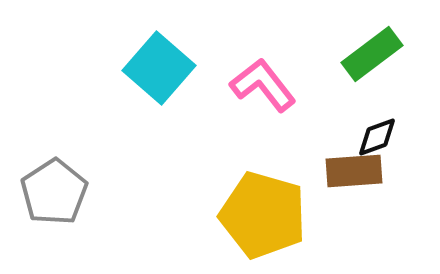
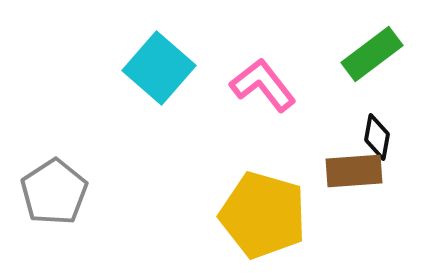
black diamond: rotated 60 degrees counterclockwise
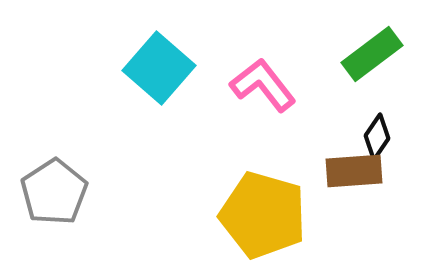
black diamond: rotated 24 degrees clockwise
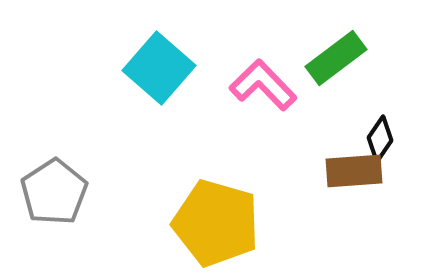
green rectangle: moved 36 px left, 4 px down
pink L-shape: rotated 6 degrees counterclockwise
black diamond: moved 3 px right, 2 px down
yellow pentagon: moved 47 px left, 8 px down
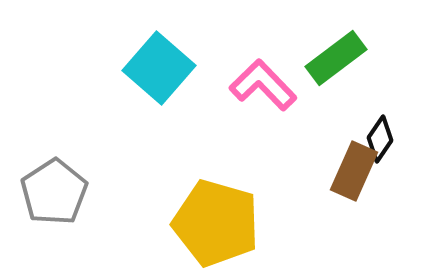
brown rectangle: rotated 62 degrees counterclockwise
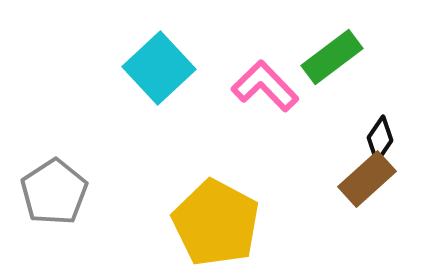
green rectangle: moved 4 px left, 1 px up
cyan square: rotated 6 degrees clockwise
pink L-shape: moved 2 px right, 1 px down
brown rectangle: moved 13 px right, 8 px down; rotated 24 degrees clockwise
yellow pentagon: rotated 12 degrees clockwise
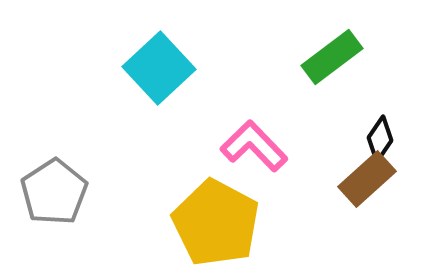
pink L-shape: moved 11 px left, 60 px down
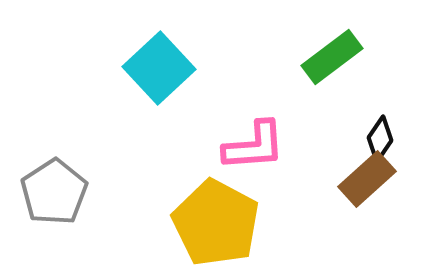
pink L-shape: rotated 130 degrees clockwise
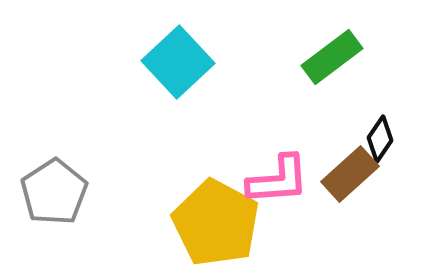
cyan square: moved 19 px right, 6 px up
pink L-shape: moved 24 px right, 34 px down
brown rectangle: moved 17 px left, 5 px up
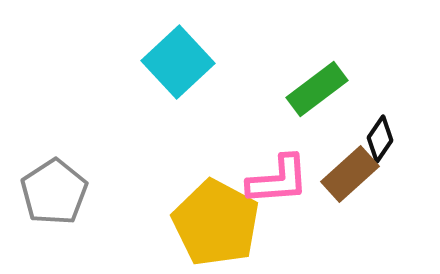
green rectangle: moved 15 px left, 32 px down
